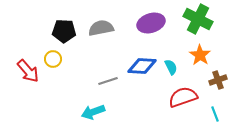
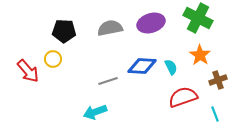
green cross: moved 1 px up
gray semicircle: moved 9 px right
cyan arrow: moved 2 px right
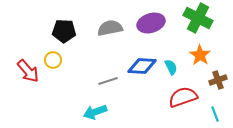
yellow circle: moved 1 px down
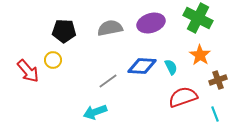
gray line: rotated 18 degrees counterclockwise
